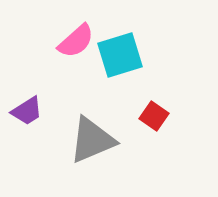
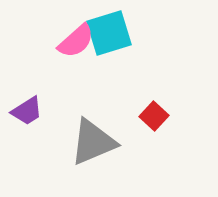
cyan square: moved 11 px left, 22 px up
red square: rotated 8 degrees clockwise
gray triangle: moved 1 px right, 2 px down
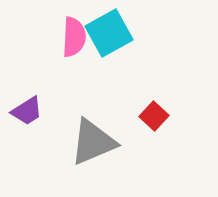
cyan square: rotated 12 degrees counterclockwise
pink semicircle: moved 2 px left, 4 px up; rotated 45 degrees counterclockwise
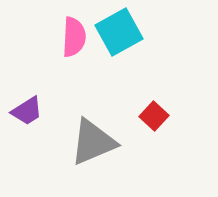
cyan square: moved 10 px right, 1 px up
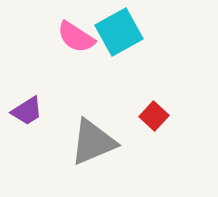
pink semicircle: moved 2 px right; rotated 120 degrees clockwise
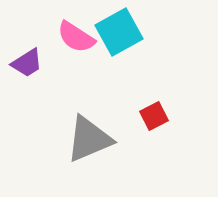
purple trapezoid: moved 48 px up
red square: rotated 20 degrees clockwise
gray triangle: moved 4 px left, 3 px up
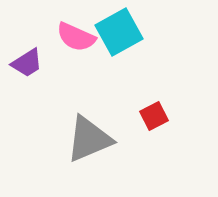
pink semicircle: rotated 9 degrees counterclockwise
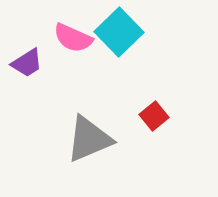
cyan square: rotated 15 degrees counterclockwise
pink semicircle: moved 3 px left, 1 px down
red square: rotated 12 degrees counterclockwise
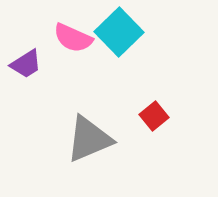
purple trapezoid: moved 1 px left, 1 px down
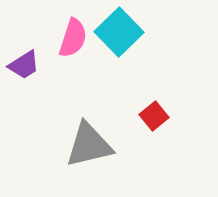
pink semicircle: rotated 96 degrees counterclockwise
purple trapezoid: moved 2 px left, 1 px down
gray triangle: moved 6 px down; rotated 10 degrees clockwise
